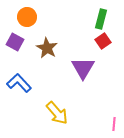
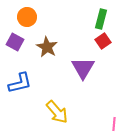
brown star: moved 1 px up
blue L-shape: moved 1 px right; rotated 120 degrees clockwise
yellow arrow: moved 1 px up
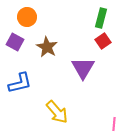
green rectangle: moved 1 px up
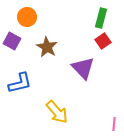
purple square: moved 3 px left, 1 px up
purple triangle: rotated 15 degrees counterclockwise
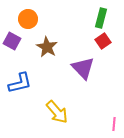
orange circle: moved 1 px right, 2 px down
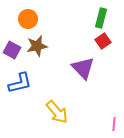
purple square: moved 9 px down
brown star: moved 10 px left, 1 px up; rotated 30 degrees clockwise
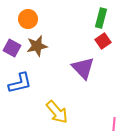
purple square: moved 2 px up
